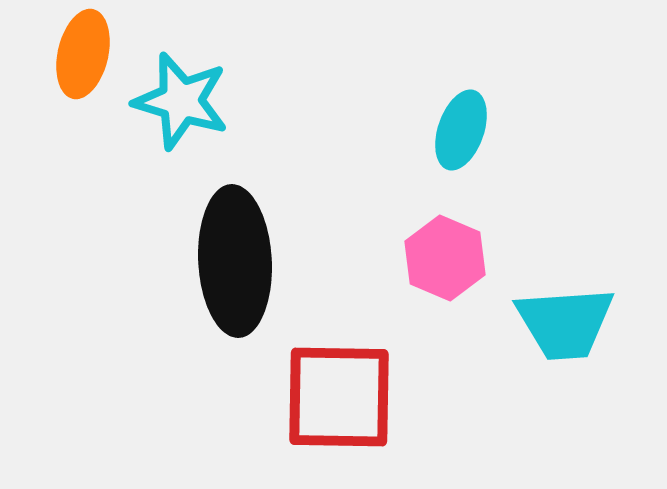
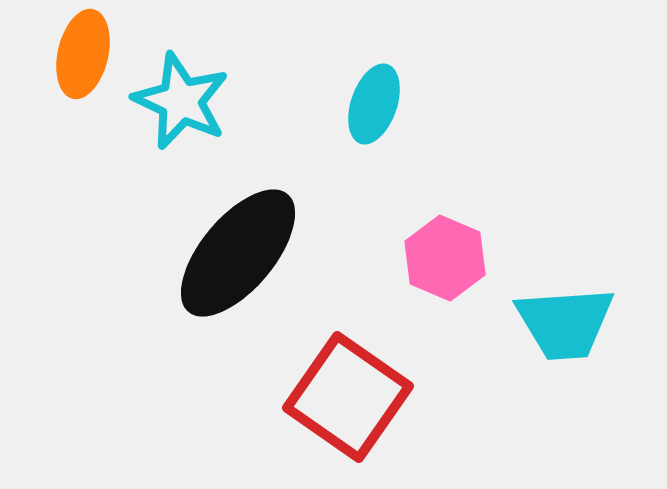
cyan star: rotated 8 degrees clockwise
cyan ellipse: moved 87 px left, 26 px up
black ellipse: moved 3 px right, 8 px up; rotated 43 degrees clockwise
red square: moved 9 px right; rotated 34 degrees clockwise
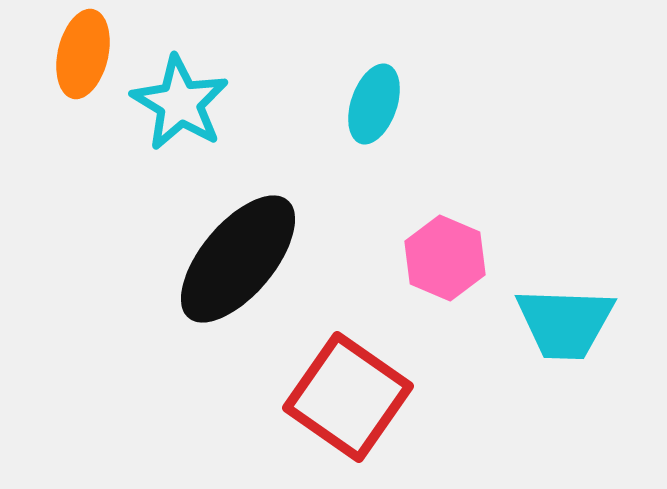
cyan star: moved 1 px left, 2 px down; rotated 6 degrees clockwise
black ellipse: moved 6 px down
cyan trapezoid: rotated 6 degrees clockwise
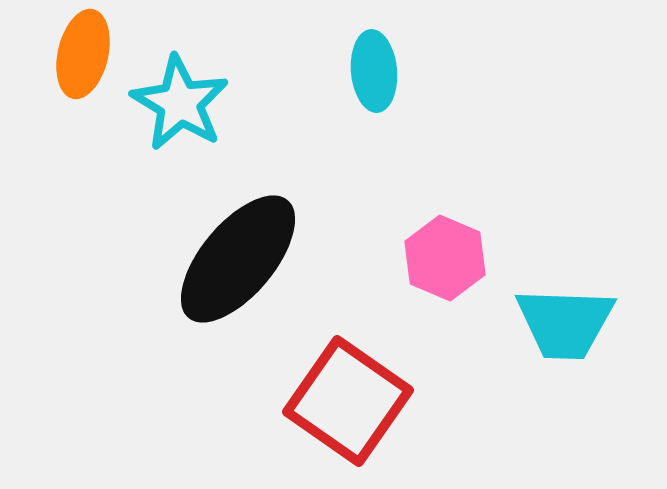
cyan ellipse: moved 33 px up; rotated 24 degrees counterclockwise
red square: moved 4 px down
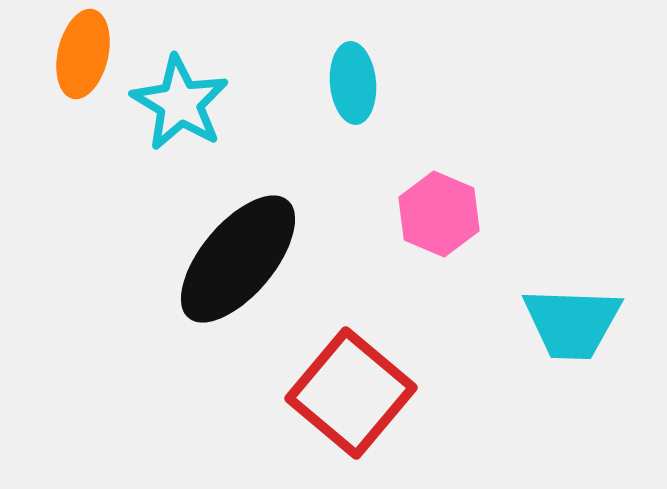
cyan ellipse: moved 21 px left, 12 px down
pink hexagon: moved 6 px left, 44 px up
cyan trapezoid: moved 7 px right
red square: moved 3 px right, 8 px up; rotated 5 degrees clockwise
